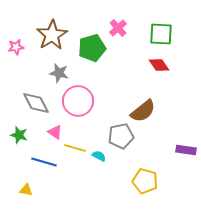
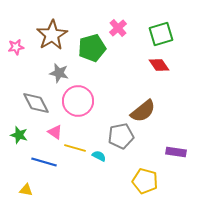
green square: rotated 20 degrees counterclockwise
purple rectangle: moved 10 px left, 2 px down
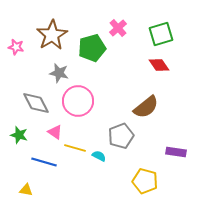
pink star: rotated 21 degrees clockwise
brown semicircle: moved 3 px right, 4 px up
gray pentagon: rotated 10 degrees counterclockwise
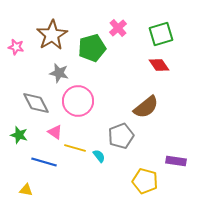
purple rectangle: moved 9 px down
cyan semicircle: rotated 24 degrees clockwise
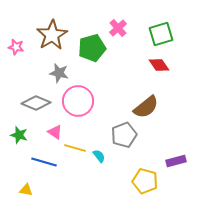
gray diamond: rotated 40 degrees counterclockwise
gray pentagon: moved 3 px right, 1 px up
purple rectangle: rotated 24 degrees counterclockwise
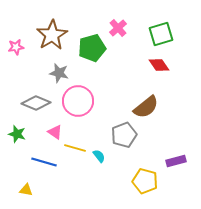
pink star: rotated 21 degrees counterclockwise
green star: moved 2 px left, 1 px up
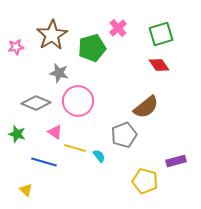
yellow triangle: rotated 32 degrees clockwise
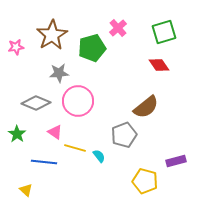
green square: moved 3 px right, 2 px up
gray star: rotated 18 degrees counterclockwise
green star: rotated 18 degrees clockwise
blue line: rotated 10 degrees counterclockwise
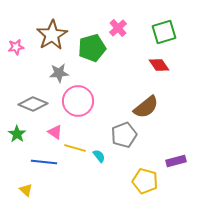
gray diamond: moved 3 px left, 1 px down
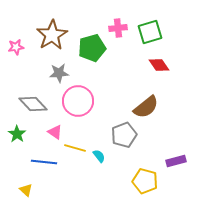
pink cross: rotated 36 degrees clockwise
green square: moved 14 px left
gray diamond: rotated 24 degrees clockwise
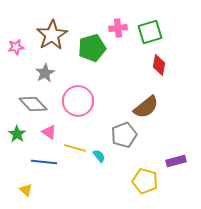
red diamond: rotated 45 degrees clockwise
gray star: moved 14 px left; rotated 24 degrees counterclockwise
pink triangle: moved 6 px left
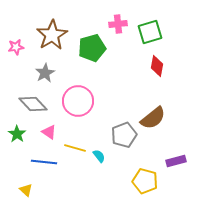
pink cross: moved 4 px up
red diamond: moved 2 px left, 1 px down
brown semicircle: moved 7 px right, 11 px down
